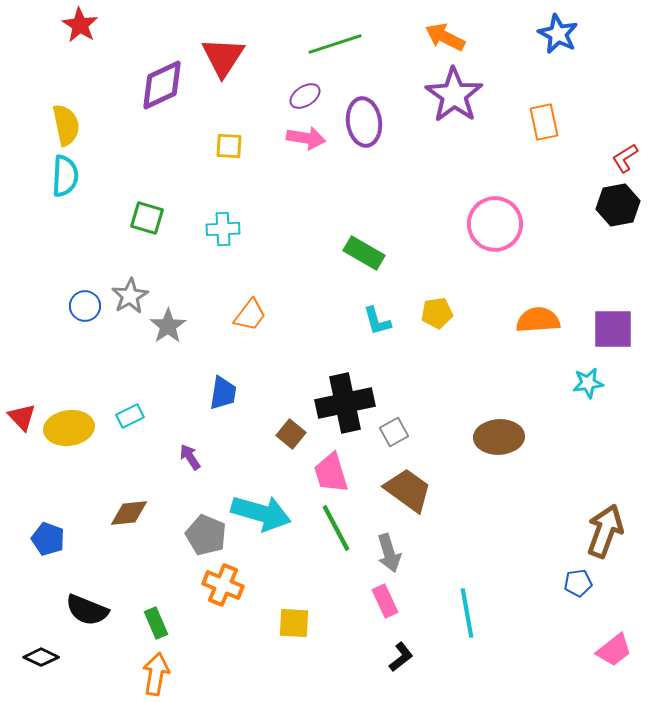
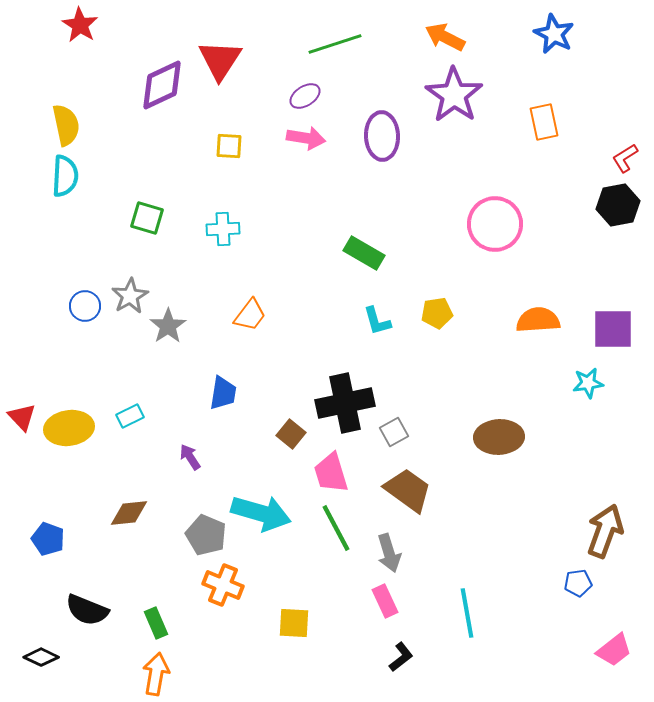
blue star at (558, 34): moved 4 px left
red triangle at (223, 57): moved 3 px left, 3 px down
purple ellipse at (364, 122): moved 18 px right, 14 px down; rotated 6 degrees clockwise
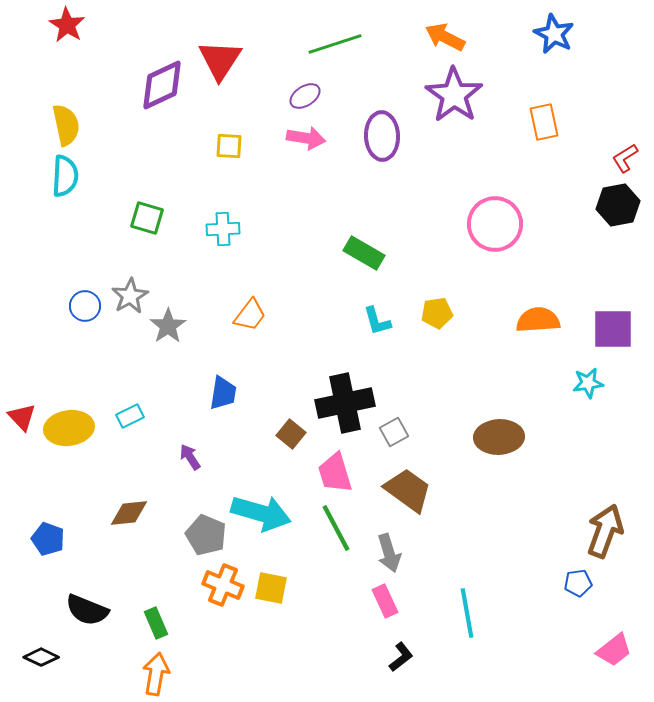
red star at (80, 25): moved 13 px left
pink trapezoid at (331, 473): moved 4 px right
yellow square at (294, 623): moved 23 px left, 35 px up; rotated 8 degrees clockwise
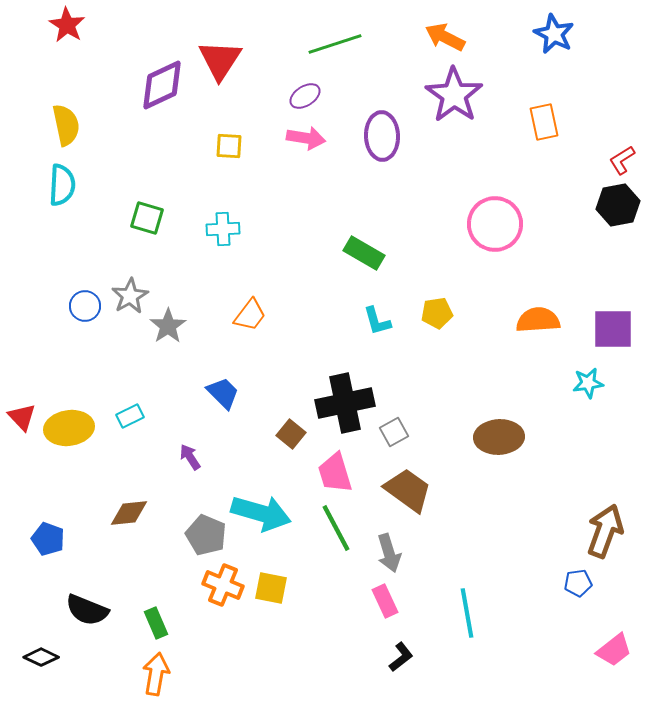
red L-shape at (625, 158): moved 3 px left, 2 px down
cyan semicircle at (65, 176): moved 3 px left, 9 px down
blue trapezoid at (223, 393): rotated 54 degrees counterclockwise
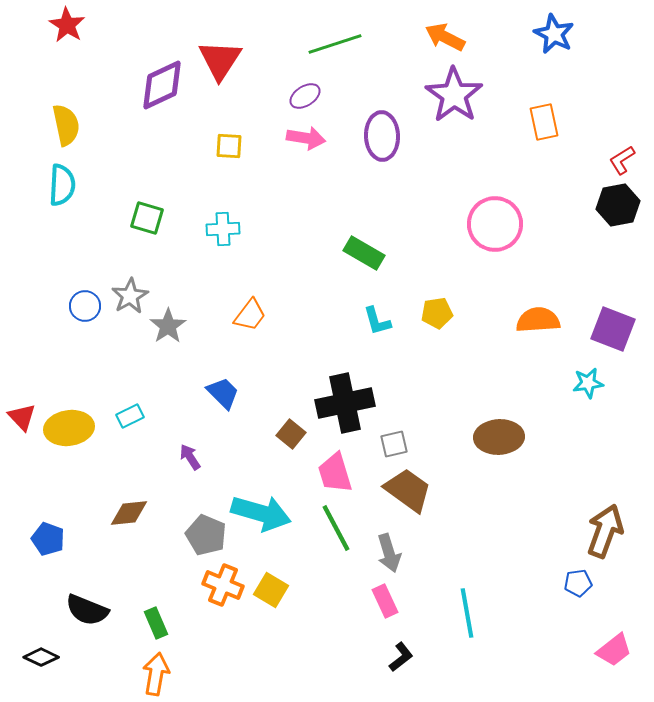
purple square at (613, 329): rotated 21 degrees clockwise
gray square at (394, 432): moved 12 px down; rotated 16 degrees clockwise
yellow square at (271, 588): moved 2 px down; rotated 20 degrees clockwise
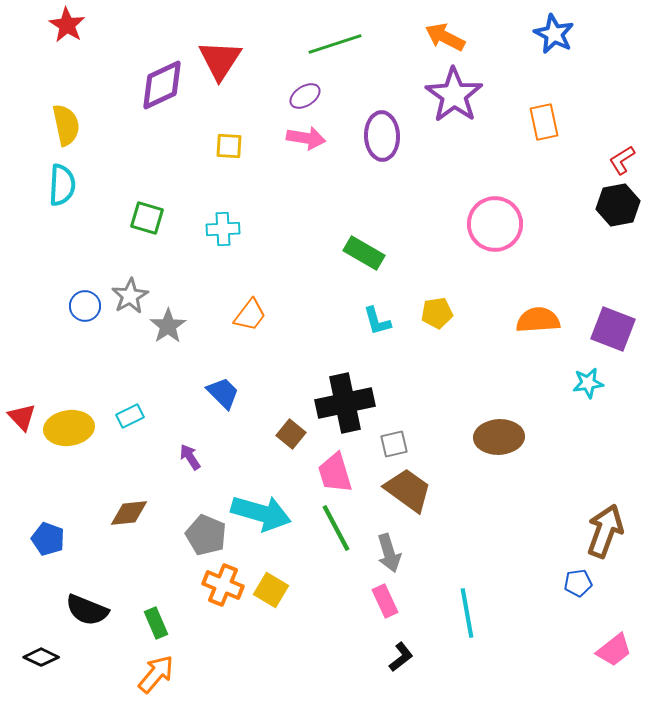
orange arrow at (156, 674): rotated 30 degrees clockwise
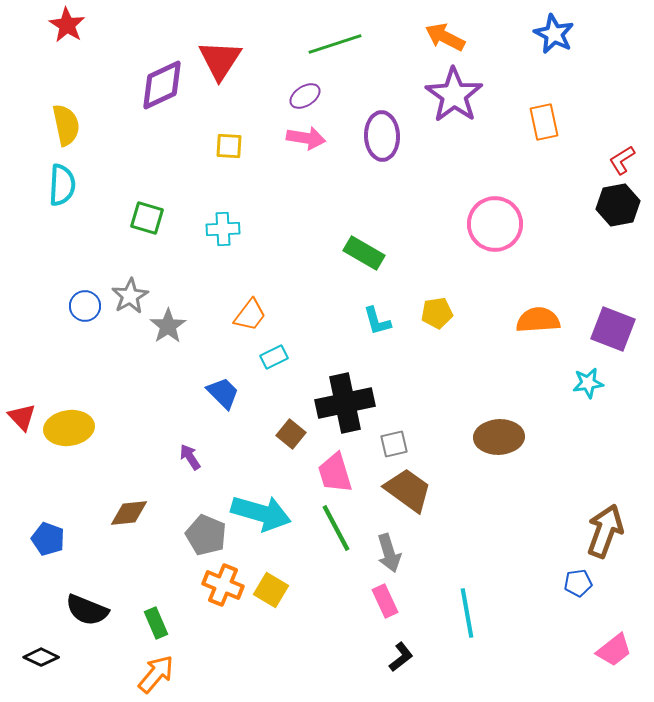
cyan rectangle at (130, 416): moved 144 px right, 59 px up
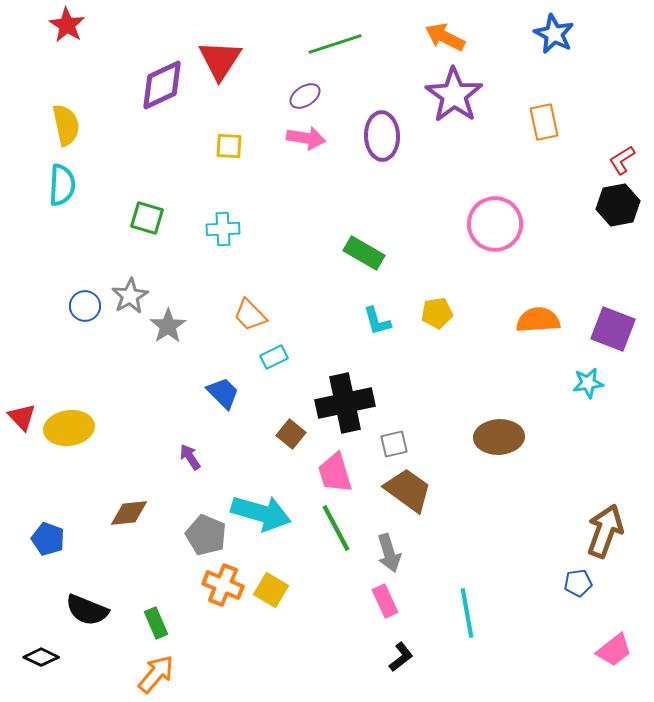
orange trapezoid at (250, 315): rotated 99 degrees clockwise
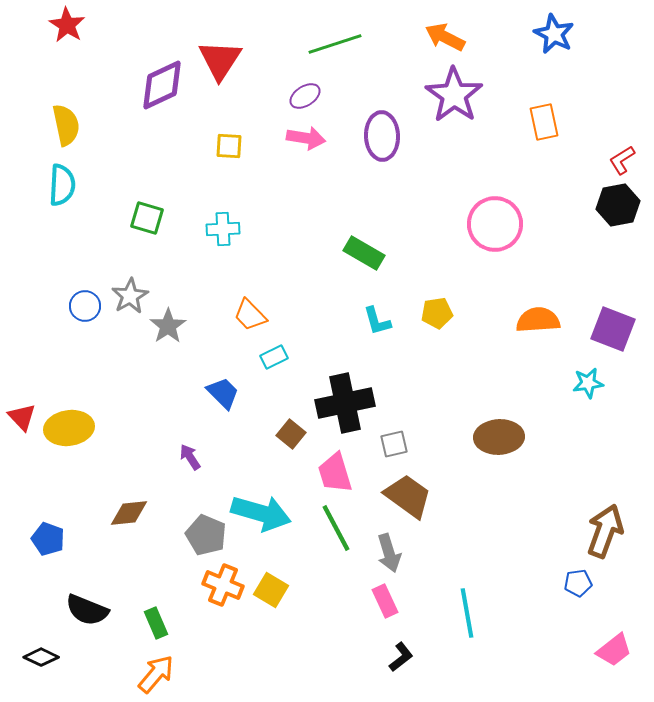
brown trapezoid at (408, 490): moved 6 px down
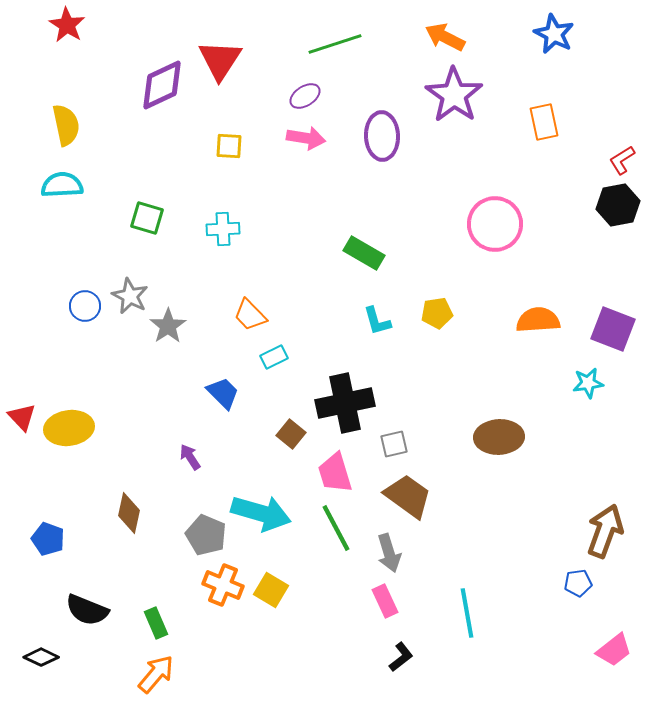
cyan semicircle at (62, 185): rotated 96 degrees counterclockwise
gray star at (130, 296): rotated 15 degrees counterclockwise
brown diamond at (129, 513): rotated 72 degrees counterclockwise
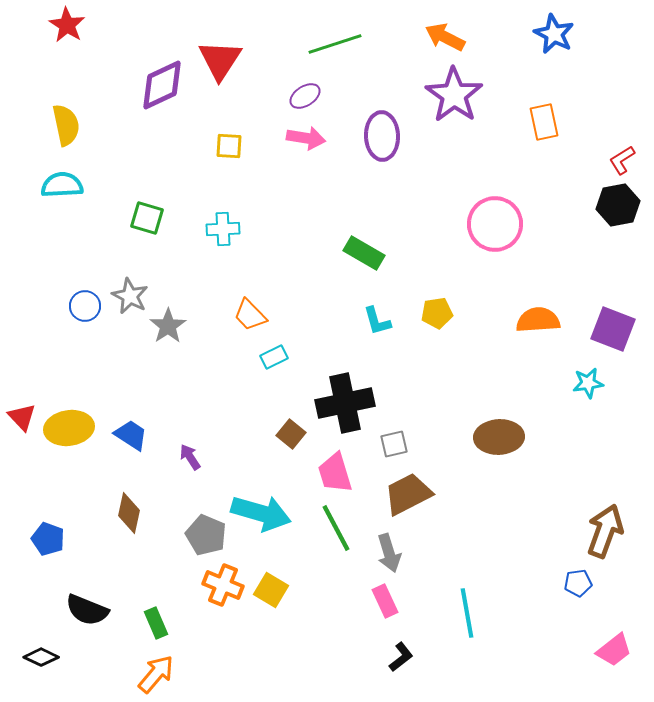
blue trapezoid at (223, 393): moved 92 px left, 42 px down; rotated 12 degrees counterclockwise
brown trapezoid at (408, 496): moved 2 px up; rotated 63 degrees counterclockwise
